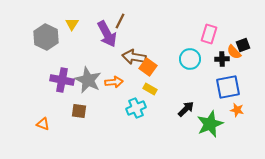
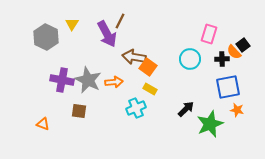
black square: rotated 16 degrees counterclockwise
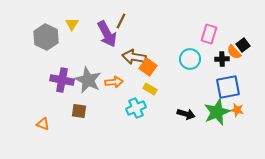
brown line: moved 1 px right
black arrow: moved 5 px down; rotated 60 degrees clockwise
green star: moved 7 px right, 12 px up
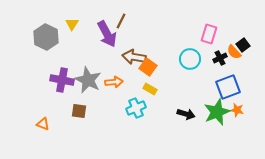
black cross: moved 2 px left, 1 px up; rotated 24 degrees counterclockwise
blue square: rotated 10 degrees counterclockwise
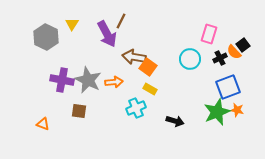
black arrow: moved 11 px left, 7 px down
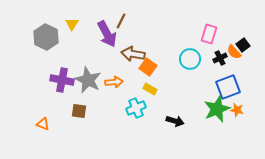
brown arrow: moved 1 px left, 3 px up
green star: moved 3 px up
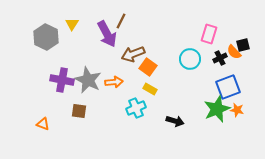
black square: rotated 24 degrees clockwise
brown arrow: rotated 30 degrees counterclockwise
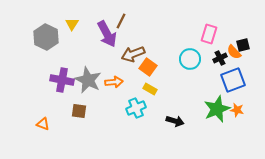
blue square: moved 5 px right, 7 px up
